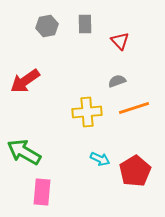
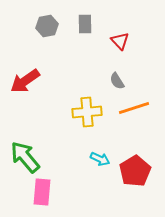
gray semicircle: rotated 102 degrees counterclockwise
green arrow: moved 1 px right, 5 px down; rotated 20 degrees clockwise
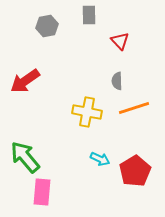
gray rectangle: moved 4 px right, 9 px up
gray semicircle: rotated 30 degrees clockwise
yellow cross: rotated 16 degrees clockwise
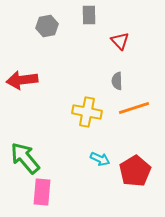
red arrow: moved 3 px left, 1 px up; rotated 28 degrees clockwise
green arrow: moved 1 px down
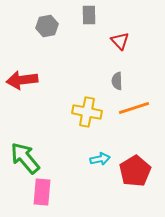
cyan arrow: rotated 36 degrees counterclockwise
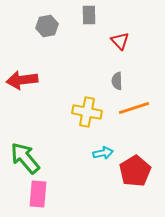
cyan arrow: moved 3 px right, 6 px up
pink rectangle: moved 4 px left, 2 px down
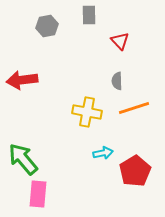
green arrow: moved 2 px left, 1 px down
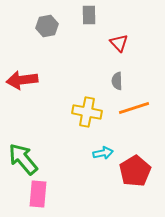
red triangle: moved 1 px left, 2 px down
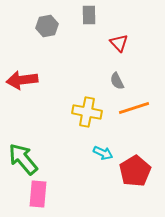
gray semicircle: rotated 24 degrees counterclockwise
cyan arrow: rotated 36 degrees clockwise
